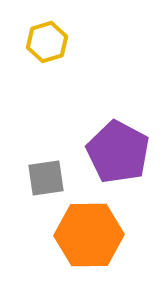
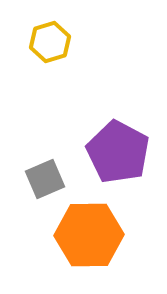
yellow hexagon: moved 3 px right
gray square: moved 1 px left, 1 px down; rotated 15 degrees counterclockwise
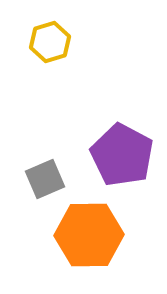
purple pentagon: moved 4 px right, 3 px down
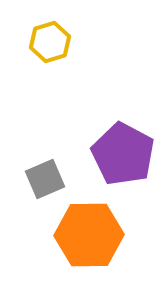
purple pentagon: moved 1 px right, 1 px up
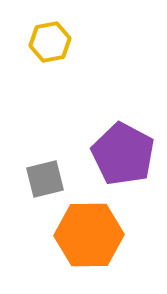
yellow hexagon: rotated 6 degrees clockwise
gray square: rotated 9 degrees clockwise
